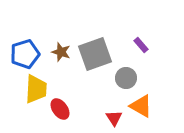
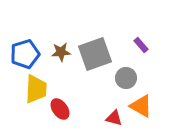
brown star: rotated 24 degrees counterclockwise
red triangle: rotated 42 degrees counterclockwise
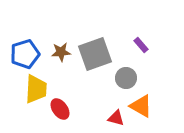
red triangle: moved 2 px right
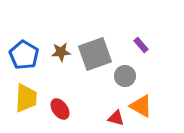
blue pentagon: moved 1 px left, 1 px down; rotated 24 degrees counterclockwise
gray circle: moved 1 px left, 2 px up
yellow trapezoid: moved 10 px left, 9 px down
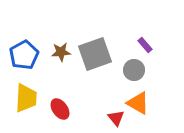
purple rectangle: moved 4 px right
blue pentagon: rotated 12 degrees clockwise
gray circle: moved 9 px right, 6 px up
orange triangle: moved 3 px left, 3 px up
red triangle: rotated 36 degrees clockwise
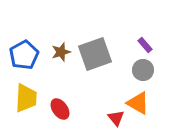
brown star: rotated 12 degrees counterclockwise
gray circle: moved 9 px right
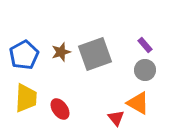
gray circle: moved 2 px right
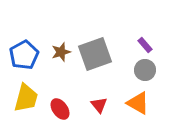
yellow trapezoid: rotated 12 degrees clockwise
red triangle: moved 17 px left, 13 px up
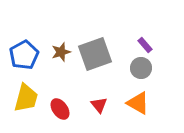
gray circle: moved 4 px left, 2 px up
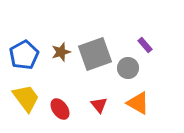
gray circle: moved 13 px left
yellow trapezoid: rotated 52 degrees counterclockwise
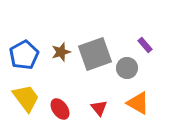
gray circle: moved 1 px left
red triangle: moved 3 px down
